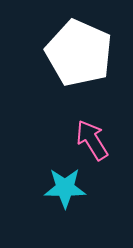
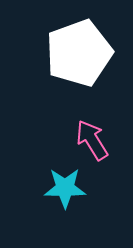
white pentagon: rotated 28 degrees clockwise
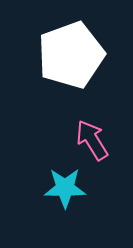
white pentagon: moved 8 px left, 2 px down
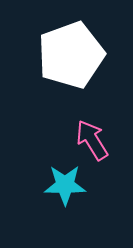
cyan star: moved 3 px up
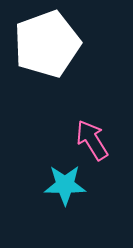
white pentagon: moved 24 px left, 11 px up
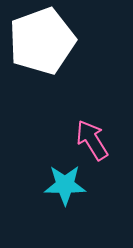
white pentagon: moved 5 px left, 3 px up
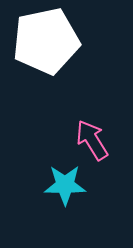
white pentagon: moved 4 px right; rotated 8 degrees clockwise
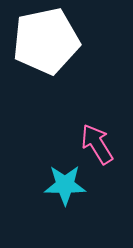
pink arrow: moved 5 px right, 4 px down
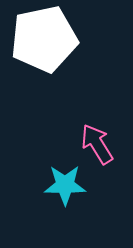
white pentagon: moved 2 px left, 2 px up
